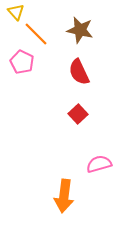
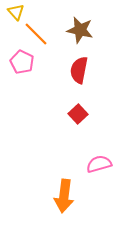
red semicircle: moved 2 px up; rotated 36 degrees clockwise
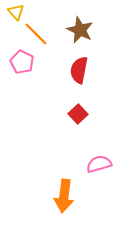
brown star: rotated 12 degrees clockwise
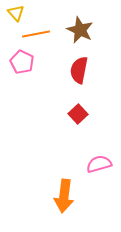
yellow triangle: moved 1 px down
orange line: rotated 56 degrees counterclockwise
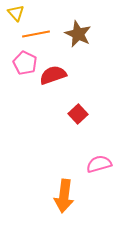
brown star: moved 2 px left, 4 px down
pink pentagon: moved 3 px right, 1 px down
red semicircle: moved 26 px left, 5 px down; rotated 60 degrees clockwise
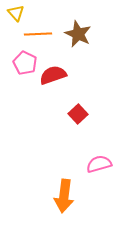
orange line: moved 2 px right; rotated 8 degrees clockwise
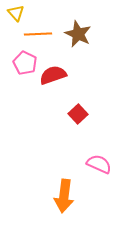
pink semicircle: rotated 40 degrees clockwise
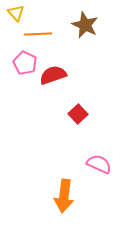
brown star: moved 7 px right, 9 px up
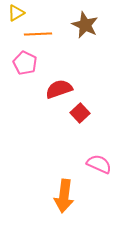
yellow triangle: rotated 42 degrees clockwise
red semicircle: moved 6 px right, 14 px down
red square: moved 2 px right, 1 px up
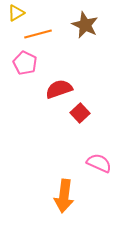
orange line: rotated 12 degrees counterclockwise
pink semicircle: moved 1 px up
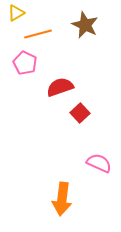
red semicircle: moved 1 px right, 2 px up
orange arrow: moved 2 px left, 3 px down
